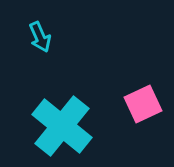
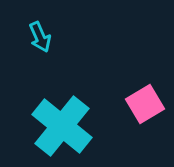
pink square: moved 2 px right; rotated 6 degrees counterclockwise
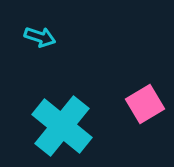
cyan arrow: rotated 48 degrees counterclockwise
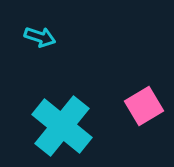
pink square: moved 1 px left, 2 px down
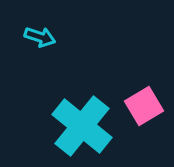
cyan cross: moved 20 px right
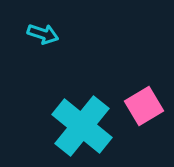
cyan arrow: moved 3 px right, 3 px up
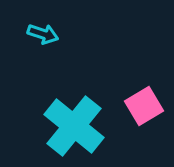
cyan cross: moved 8 px left
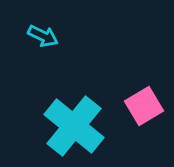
cyan arrow: moved 2 px down; rotated 8 degrees clockwise
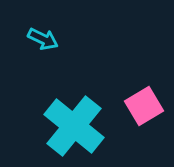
cyan arrow: moved 3 px down
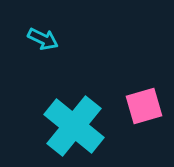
pink square: rotated 15 degrees clockwise
